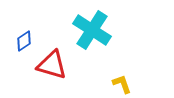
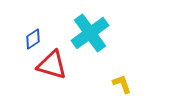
cyan cross: moved 2 px left, 3 px down; rotated 21 degrees clockwise
blue diamond: moved 9 px right, 2 px up
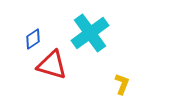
yellow L-shape: rotated 40 degrees clockwise
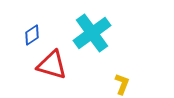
cyan cross: moved 2 px right
blue diamond: moved 1 px left, 4 px up
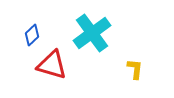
blue diamond: rotated 10 degrees counterclockwise
yellow L-shape: moved 13 px right, 15 px up; rotated 15 degrees counterclockwise
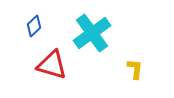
blue diamond: moved 2 px right, 9 px up
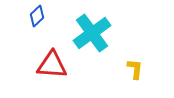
blue diamond: moved 3 px right, 10 px up
red triangle: rotated 12 degrees counterclockwise
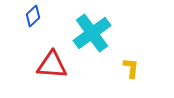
blue diamond: moved 4 px left
yellow L-shape: moved 4 px left, 1 px up
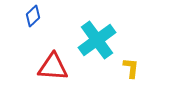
cyan cross: moved 5 px right, 7 px down
red triangle: moved 1 px right, 2 px down
